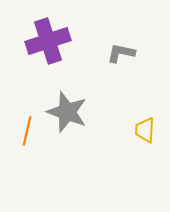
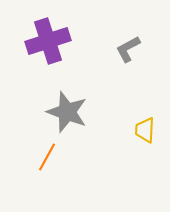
gray L-shape: moved 7 px right, 4 px up; rotated 40 degrees counterclockwise
orange line: moved 20 px right, 26 px down; rotated 16 degrees clockwise
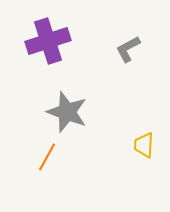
yellow trapezoid: moved 1 px left, 15 px down
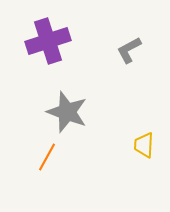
gray L-shape: moved 1 px right, 1 px down
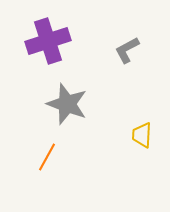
gray L-shape: moved 2 px left
gray star: moved 8 px up
yellow trapezoid: moved 2 px left, 10 px up
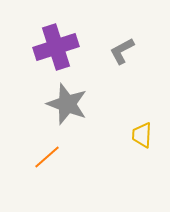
purple cross: moved 8 px right, 6 px down
gray L-shape: moved 5 px left, 1 px down
orange line: rotated 20 degrees clockwise
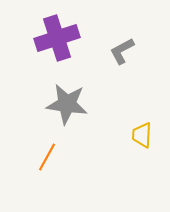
purple cross: moved 1 px right, 9 px up
gray star: rotated 12 degrees counterclockwise
orange line: rotated 20 degrees counterclockwise
